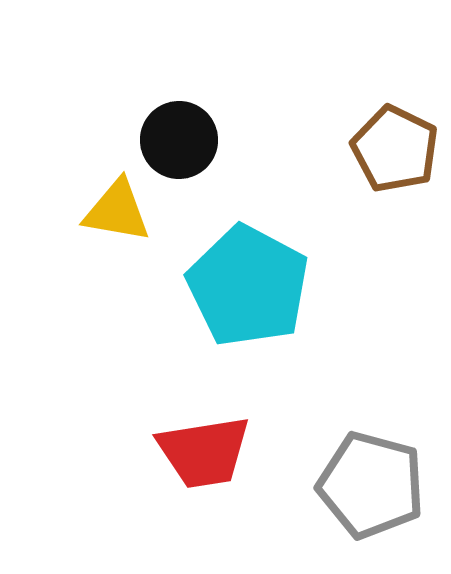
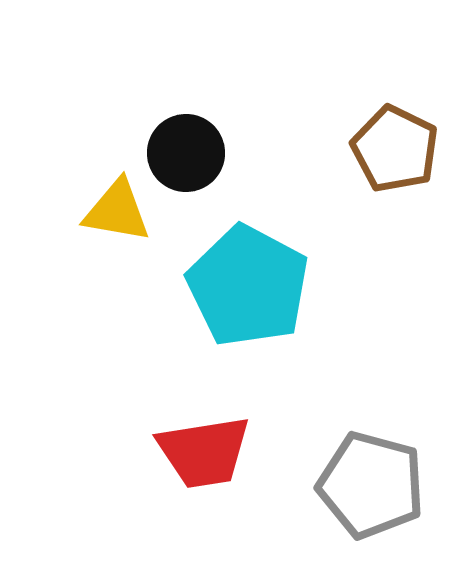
black circle: moved 7 px right, 13 px down
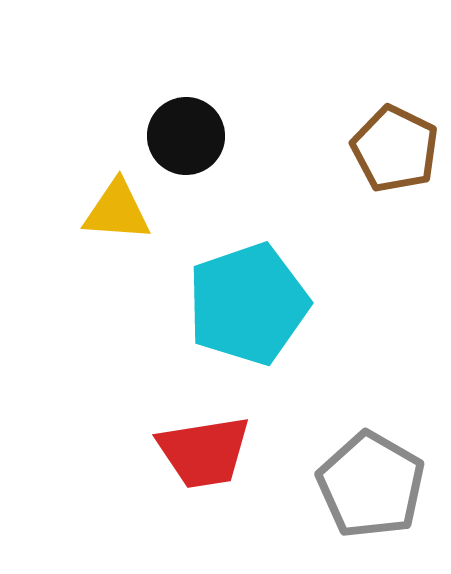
black circle: moved 17 px up
yellow triangle: rotated 6 degrees counterclockwise
cyan pentagon: moved 18 px down; rotated 25 degrees clockwise
gray pentagon: rotated 15 degrees clockwise
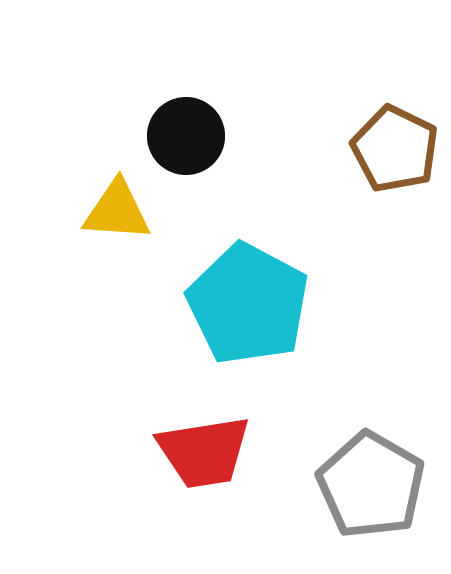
cyan pentagon: rotated 25 degrees counterclockwise
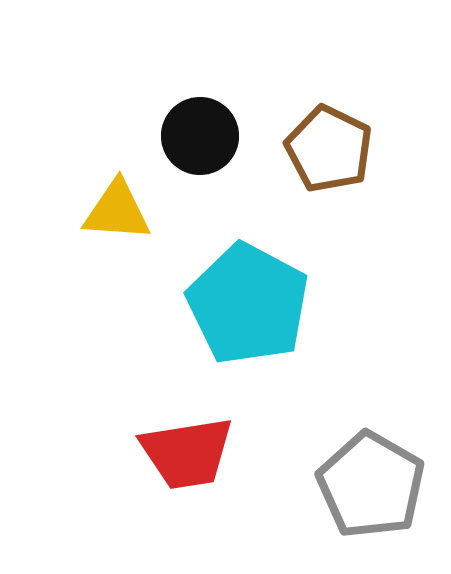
black circle: moved 14 px right
brown pentagon: moved 66 px left
red trapezoid: moved 17 px left, 1 px down
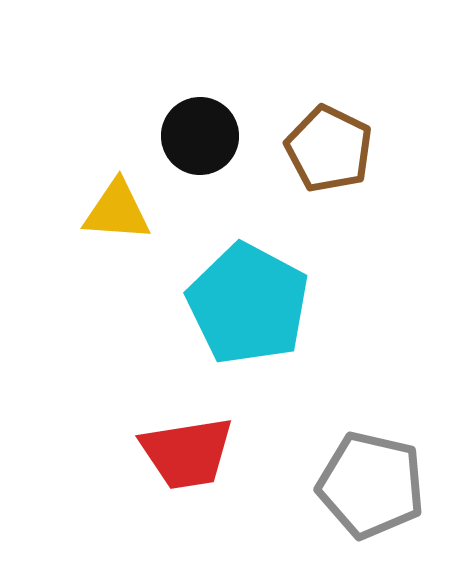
gray pentagon: rotated 17 degrees counterclockwise
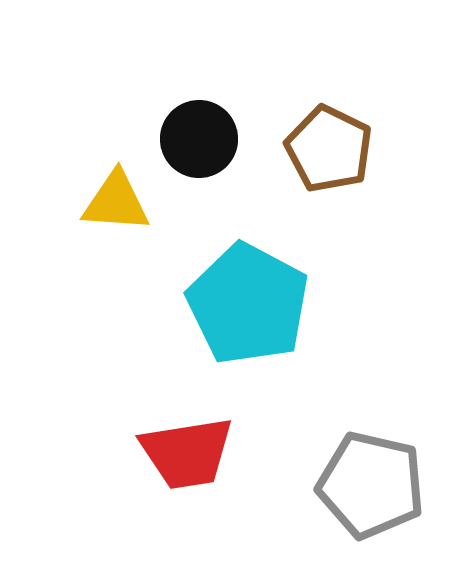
black circle: moved 1 px left, 3 px down
yellow triangle: moved 1 px left, 9 px up
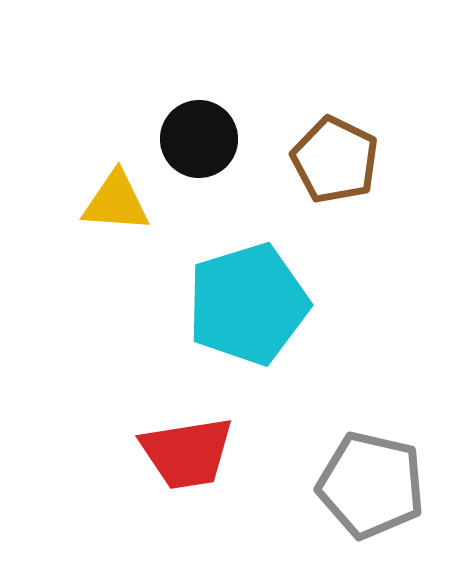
brown pentagon: moved 6 px right, 11 px down
cyan pentagon: rotated 27 degrees clockwise
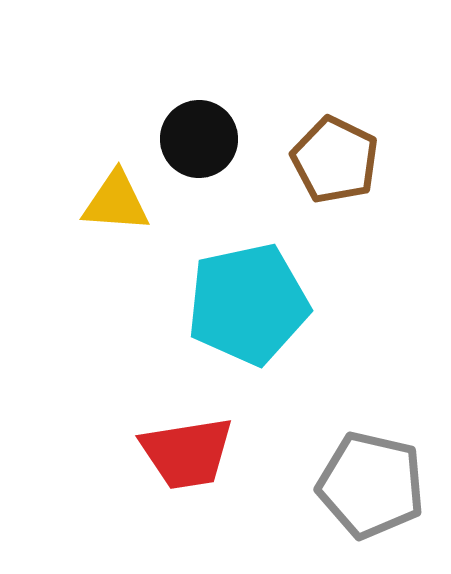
cyan pentagon: rotated 5 degrees clockwise
